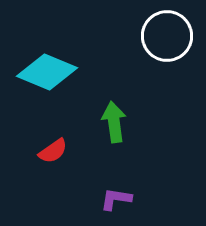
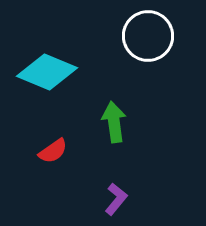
white circle: moved 19 px left
purple L-shape: rotated 120 degrees clockwise
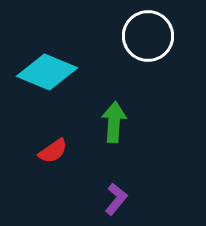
green arrow: rotated 12 degrees clockwise
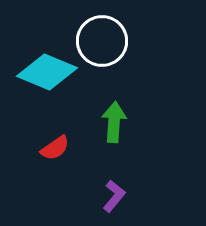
white circle: moved 46 px left, 5 px down
red semicircle: moved 2 px right, 3 px up
purple L-shape: moved 2 px left, 3 px up
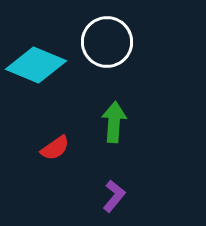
white circle: moved 5 px right, 1 px down
cyan diamond: moved 11 px left, 7 px up
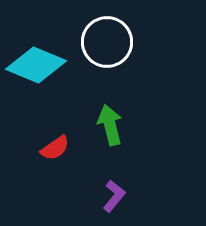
green arrow: moved 4 px left, 3 px down; rotated 18 degrees counterclockwise
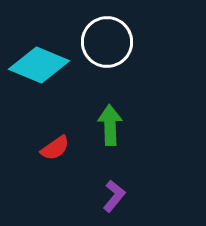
cyan diamond: moved 3 px right
green arrow: rotated 12 degrees clockwise
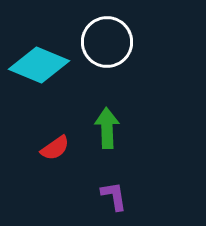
green arrow: moved 3 px left, 3 px down
purple L-shape: rotated 48 degrees counterclockwise
